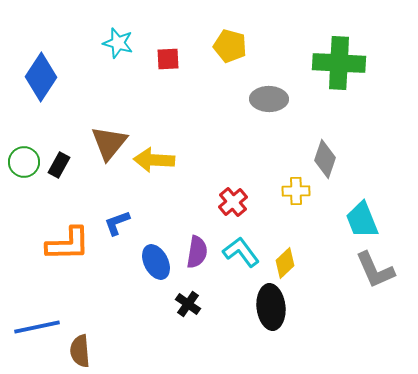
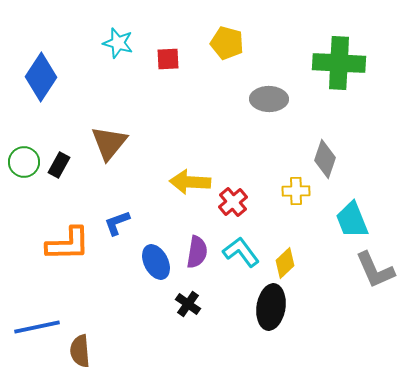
yellow pentagon: moved 3 px left, 3 px up
yellow arrow: moved 36 px right, 22 px down
cyan trapezoid: moved 10 px left
black ellipse: rotated 15 degrees clockwise
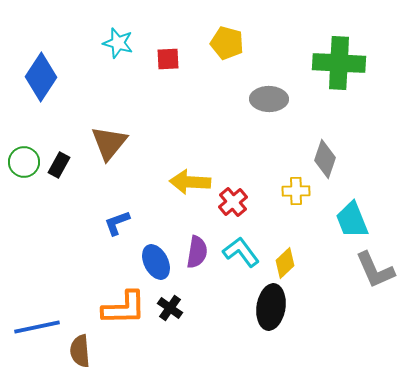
orange L-shape: moved 56 px right, 64 px down
black cross: moved 18 px left, 4 px down
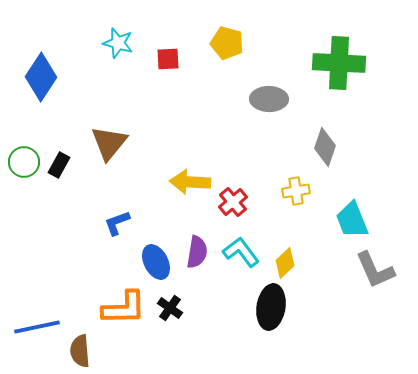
gray diamond: moved 12 px up
yellow cross: rotated 8 degrees counterclockwise
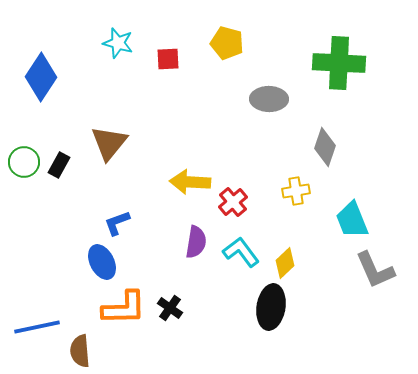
purple semicircle: moved 1 px left, 10 px up
blue ellipse: moved 54 px left
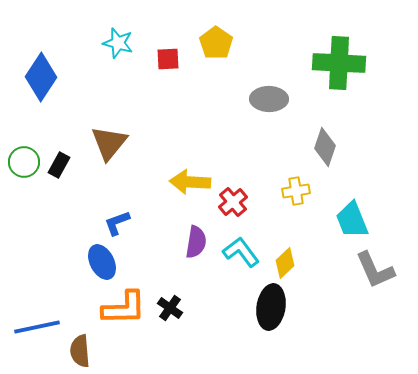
yellow pentagon: moved 11 px left; rotated 20 degrees clockwise
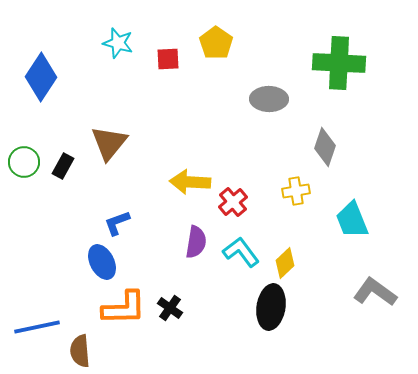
black rectangle: moved 4 px right, 1 px down
gray L-shape: moved 22 px down; rotated 150 degrees clockwise
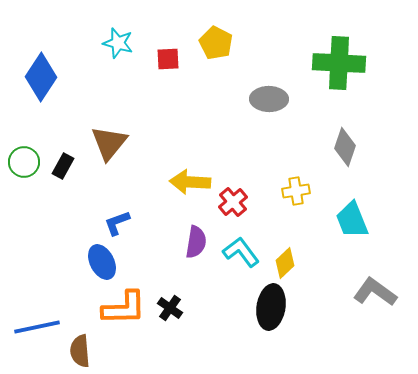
yellow pentagon: rotated 8 degrees counterclockwise
gray diamond: moved 20 px right
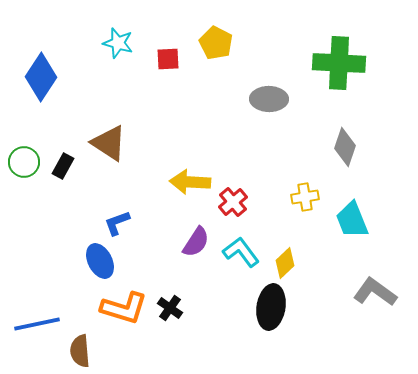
brown triangle: rotated 36 degrees counterclockwise
yellow cross: moved 9 px right, 6 px down
purple semicircle: rotated 24 degrees clockwise
blue ellipse: moved 2 px left, 1 px up
orange L-shape: rotated 18 degrees clockwise
blue line: moved 3 px up
